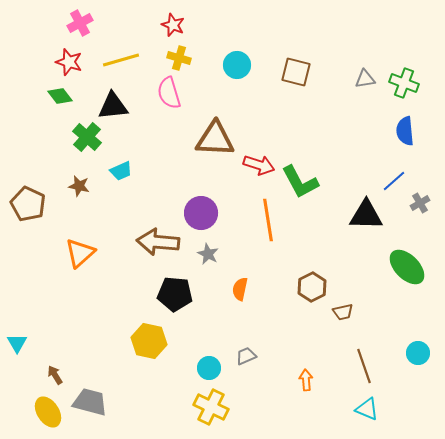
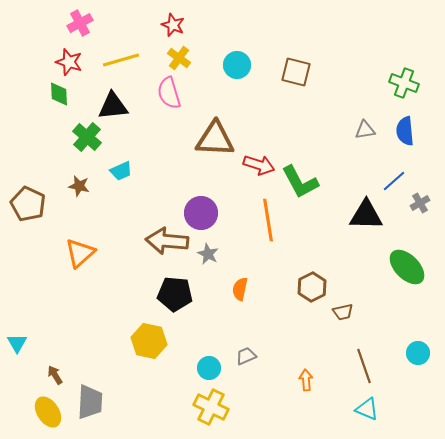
yellow cross at (179, 58): rotated 20 degrees clockwise
gray triangle at (365, 79): moved 51 px down
green diamond at (60, 96): moved 1 px left, 2 px up; rotated 35 degrees clockwise
brown arrow at (158, 242): moved 9 px right, 1 px up
gray trapezoid at (90, 402): rotated 78 degrees clockwise
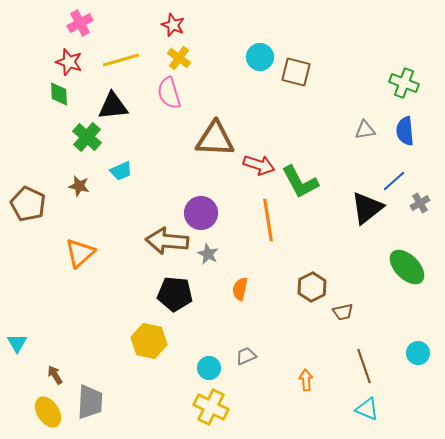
cyan circle at (237, 65): moved 23 px right, 8 px up
black triangle at (366, 215): moved 1 px right, 7 px up; rotated 39 degrees counterclockwise
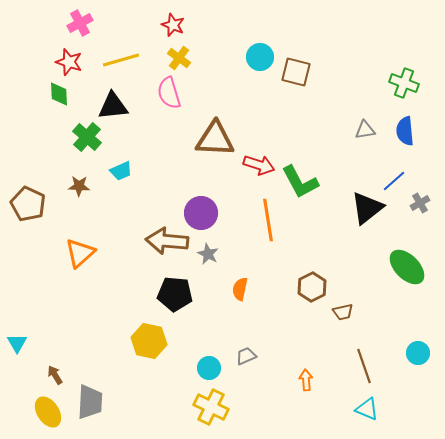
brown star at (79, 186): rotated 10 degrees counterclockwise
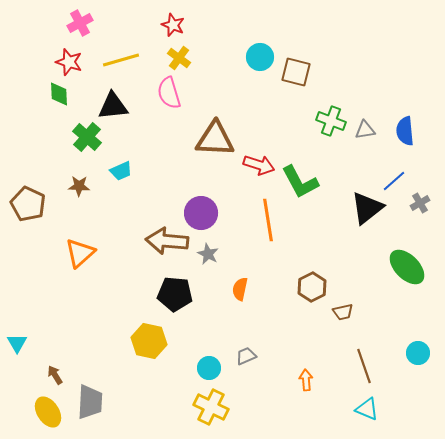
green cross at (404, 83): moved 73 px left, 38 px down
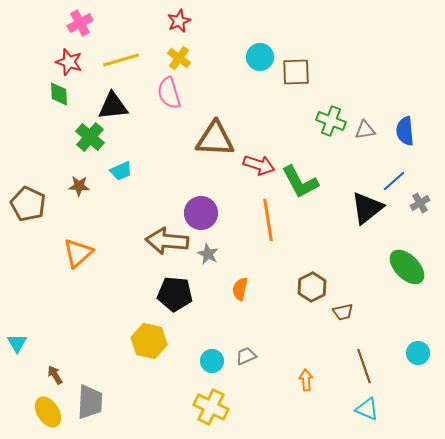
red star at (173, 25): moved 6 px right, 4 px up; rotated 25 degrees clockwise
brown square at (296, 72): rotated 16 degrees counterclockwise
green cross at (87, 137): moved 3 px right
orange triangle at (80, 253): moved 2 px left
cyan circle at (209, 368): moved 3 px right, 7 px up
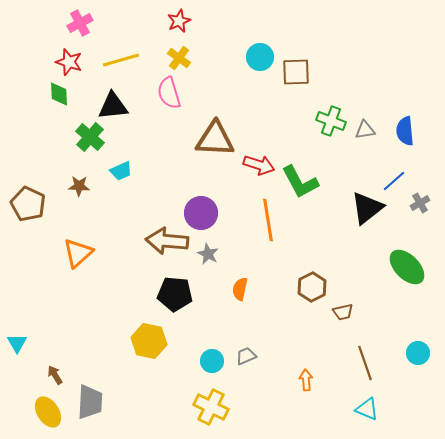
brown line at (364, 366): moved 1 px right, 3 px up
